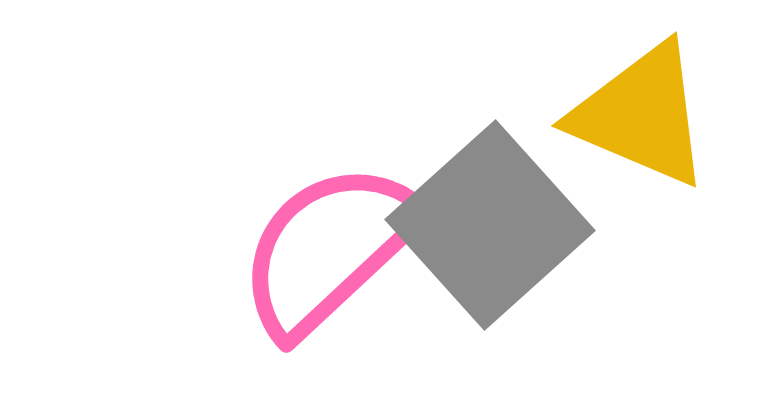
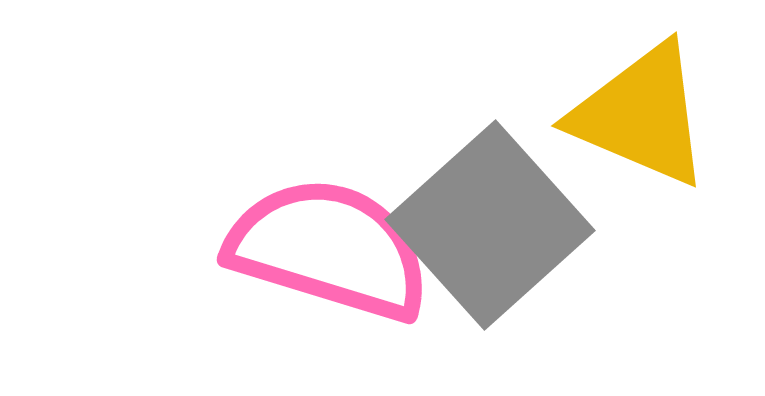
pink semicircle: rotated 60 degrees clockwise
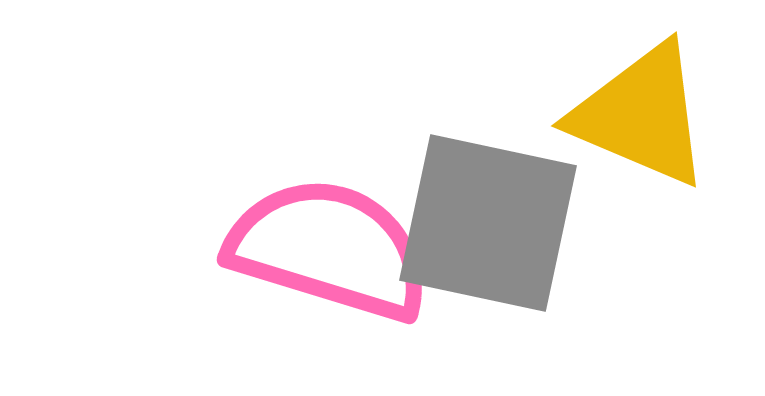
gray square: moved 2 px left, 2 px up; rotated 36 degrees counterclockwise
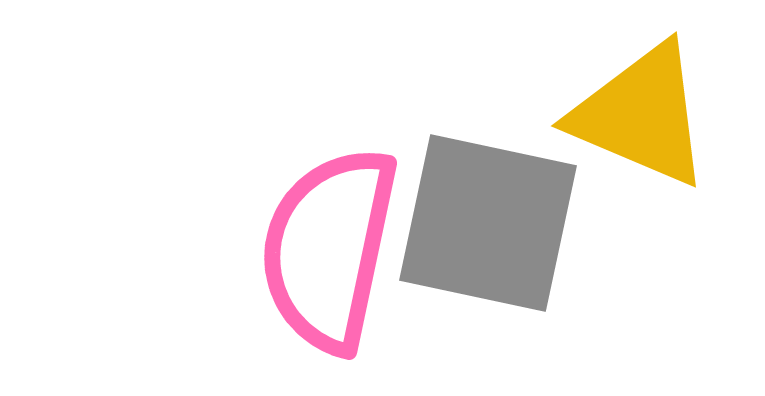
pink semicircle: rotated 95 degrees counterclockwise
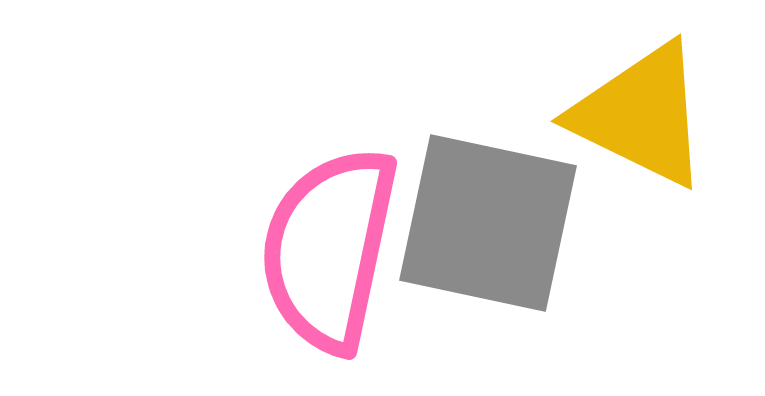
yellow triangle: rotated 3 degrees clockwise
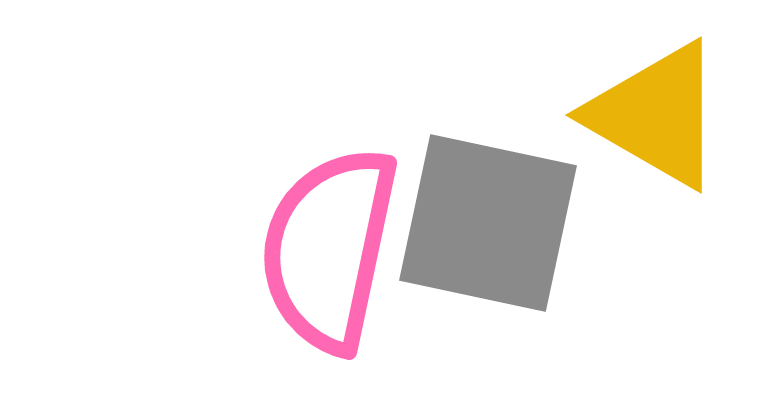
yellow triangle: moved 15 px right; rotated 4 degrees clockwise
